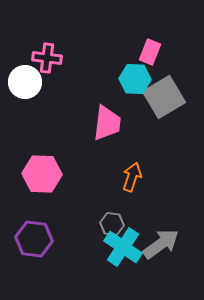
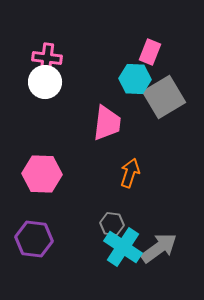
white circle: moved 20 px right
orange arrow: moved 2 px left, 4 px up
gray arrow: moved 2 px left, 4 px down
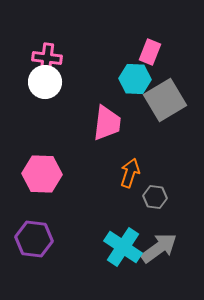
gray square: moved 1 px right, 3 px down
gray hexagon: moved 43 px right, 27 px up
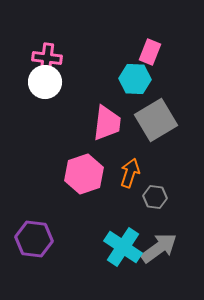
gray square: moved 9 px left, 20 px down
pink hexagon: moved 42 px right; rotated 21 degrees counterclockwise
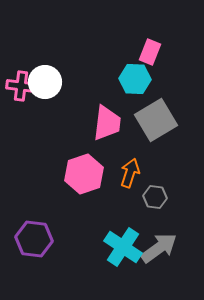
pink cross: moved 26 px left, 28 px down
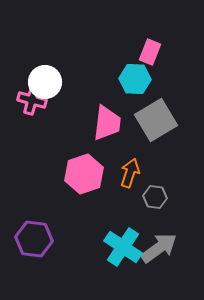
pink cross: moved 11 px right, 14 px down; rotated 8 degrees clockwise
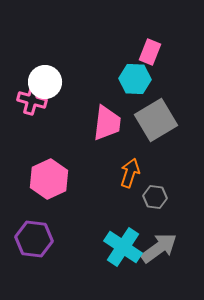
pink hexagon: moved 35 px left, 5 px down; rotated 6 degrees counterclockwise
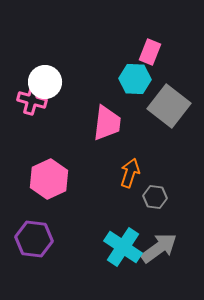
gray square: moved 13 px right, 14 px up; rotated 21 degrees counterclockwise
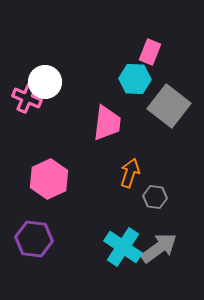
pink cross: moved 5 px left, 2 px up; rotated 8 degrees clockwise
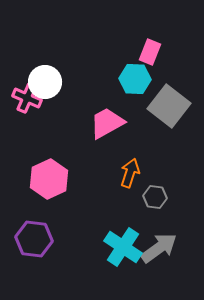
pink trapezoid: rotated 126 degrees counterclockwise
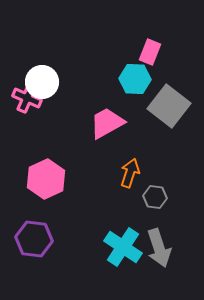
white circle: moved 3 px left
pink hexagon: moved 3 px left
gray arrow: rotated 108 degrees clockwise
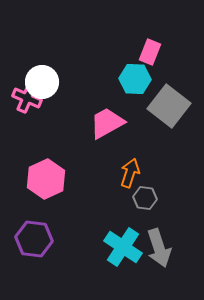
gray hexagon: moved 10 px left, 1 px down
